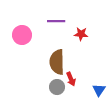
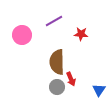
purple line: moved 2 px left; rotated 30 degrees counterclockwise
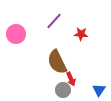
purple line: rotated 18 degrees counterclockwise
pink circle: moved 6 px left, 1 px up
brown semicircle: rotated 25 degrees counterclockwise
gray circle: moved 6 px right, 3 px down
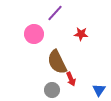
purple line: moved 1 px right, 8 px up
pink circle: moved 18 px right
gray circle: moved 11 px left
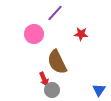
red arrow: moved 27 px left
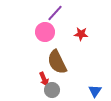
pink circle: moved 11 px right, 2 px up
blue triangle: moved 4 px left, 1 px down
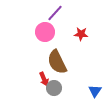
gray circle: moved 2 px right, 2 px up
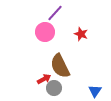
red star: rotated 16 degrees clockwise
brown semicircle: moved 3 px right, 4 px down
red arrow: rotated 96 degrees counterclockwise
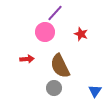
red arrow: moved 17 px left, 20 px up; rotated 24 degrees clockwise
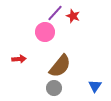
red star: moved 8 px left, 18 px up
red arrow: moved 8 px left
brown semicircle: rotated 115 degrees counterclockwise
blue triangle: moved 5 px up
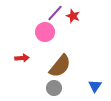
red arrow: moved 3 px right, 1 px up
